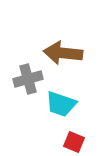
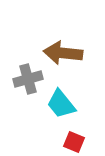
cyan trapezoid: rotated 32 degrees clockwise
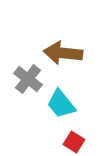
gray cross: rotated 36 degrees counterclockwise
red square: rotated 10 degrees clockwise
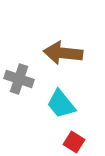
gray cross: moved 9 px left; rotated 20 degrees counterclockwise
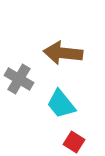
gray cross: rotated 12 degrees clockwise
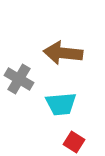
cyan trapezoid: rotated 56 degrees counterclockwise
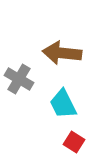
brown arrow: moved 1 px left
cyan trapezoid: moved 2 px right; rotated 68 degrees clockwise
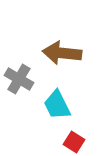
cyan trapezoid: moved 6 px left, 1 px down
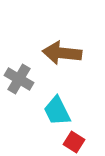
cyan trapezoid: moved 6 px down
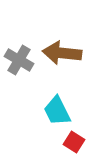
gray cross: moved 19 px up
